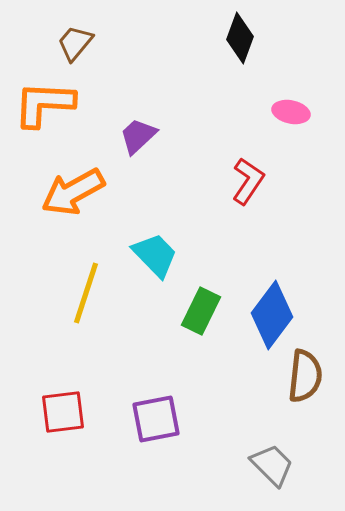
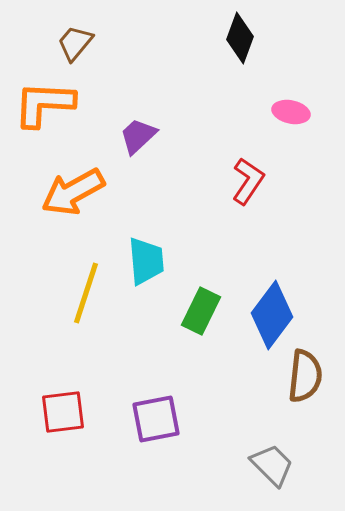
cyan trapezoid: moved 9 px left, 6 px down; rotated 39 degrees clockwise
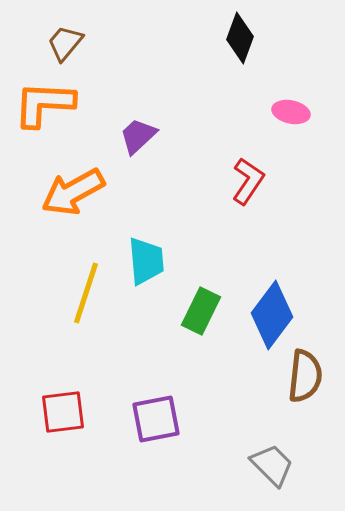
brown trapezoid: moved 10 px left
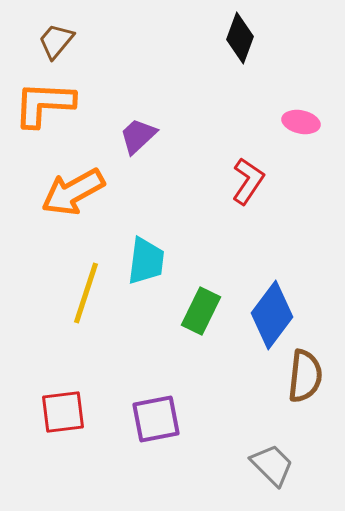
brown trapezoid: moved 9 px left, 2 px up
pink ellipse: moved 10 px right, 10 px down
cyan trapezoid: rotated 12 degrees clockwise
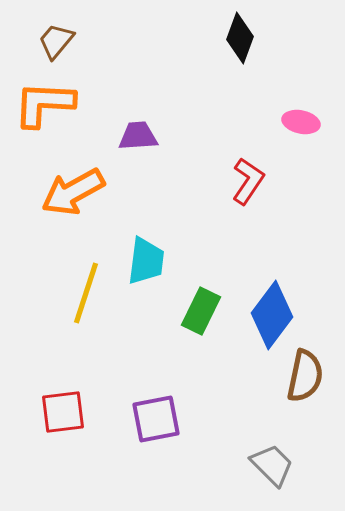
purple trapezoid: rotated 39 degrees clockwise
brown semicircle: rotated 6 degrees clockwise
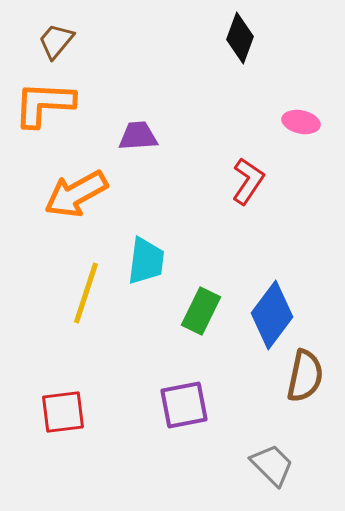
orange arrow: moved 3 px right, 2 px down
purple square: moved 28 px right, 14 px up
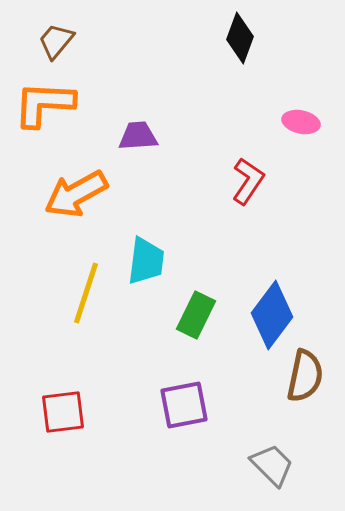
green rectangle: moved 5 px left, 4 px down
